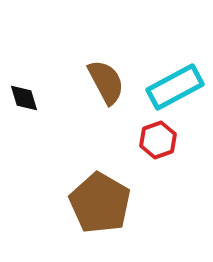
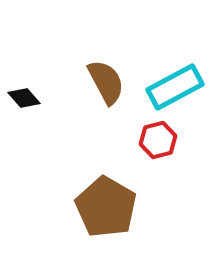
black diamond: rotated 24 degrees counterclockwise
red hexagon: rotated 6 degrees clockwise
brown pentagon: moved 6 px right, 4 px down
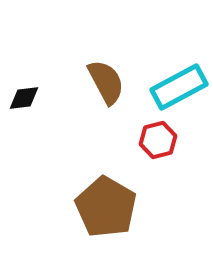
cyan rectangle: moved 4 px right
black diamond: rotated 56 degrees counterclockwise
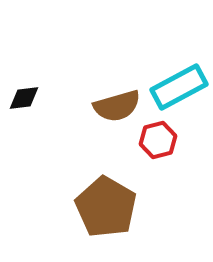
brown semicircle: moved 11 px right, 24 px down; rotated 102 degrees clockwise
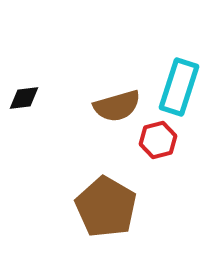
cyan rectangle: rotated 44 degrees counterclockwise
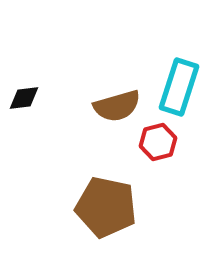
red hexagon: moved 2 px down
brown pentagon: rotated 18 degrees counterclockwise
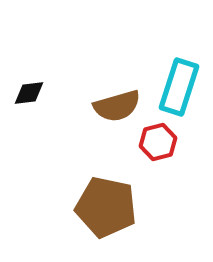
black diamond: moved 5 px right, 5 px up
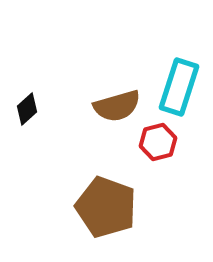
black diamond: moved 2 px left, 16 px down; rotated 36 degrees counterclockwise
brown pentagon: rotated 8 degrees clockwise
